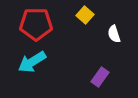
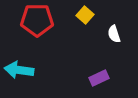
red pentagon: moved 1 px right, 4 px up
cyan arrow: moved 13 px left, 8 px down; rotated 40 degrees clockwise
purple rectangle: moved 1 px left, 1 px down; rotated 30 degrees clockwise
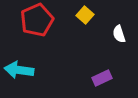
red pentagon: rotated 24 degrees counterclockwise
white semicircle: moved 5 px right
purple rectangle: moved 3 px right
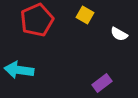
yellow square: rotated 12 degrees counterclockwise
white semicircle: rotated 42 degrees counterclockwise
purple rectangle: moved 5 px down; rotated 12 degrees counterclockwise
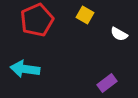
cyan arrow: moved 6 px right, 1 px up
purple rectangle: moved 5 px right
